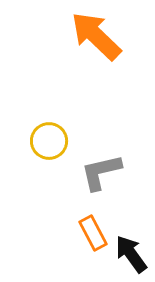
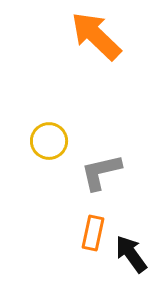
orange rectangle: rotated 40 degrees clockwise
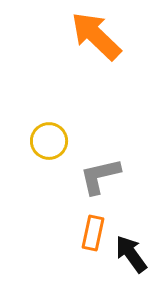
gray L-shape: moved 1 px left, 4 px down
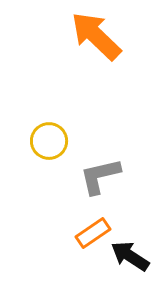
orange rectangle: rotated 44 degrees clockwise
black arrow: moved 1 px left, 2 px down; rotated 21 degrees counterclockwise
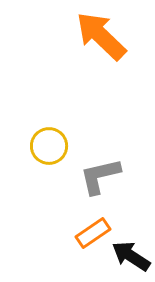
orange arrow: moved 5 px right
yellow circle: moved 5 px down
black arrow: moved 1 px right
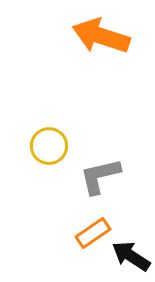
orange arrow: rotated 26 degrees counterclockwise
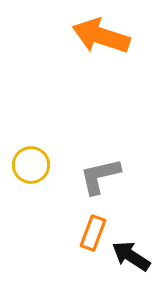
yellow circle: moved 18 px left, 19 px down
orange rectangle: rotated 36 degrees counterclockwise
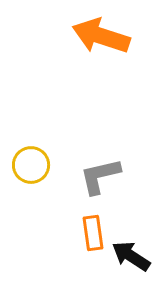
orange rectangle: rotated 28 degrees counterclockwise
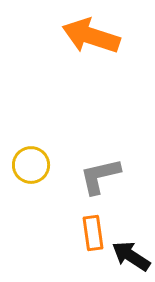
orange arrow: moved 10 px left
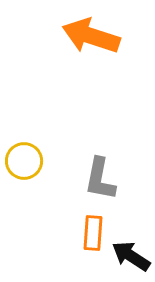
yellow circle: moved 7 px left, 4 px up
gray L-shape: moved 3 px down; rotated 66 degrees counterclockwise
orange rectangle: rotated 12 degrees clockwise
